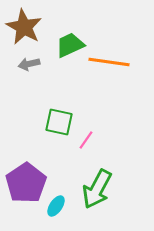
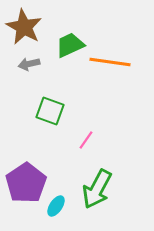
orange line: moved 1 px right
green square: moved 9 px left, 11 px up; rotated 8 degrees clockwise
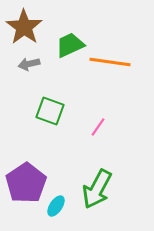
brown star: rotated 6 degrees clockwise
pink line: moved 12 px right, 13 px up
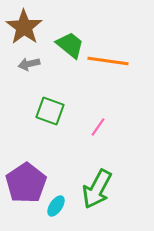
green trapezoid: rotated 64 degrees clockwise
orange line: moved 2 px left, 1 px up
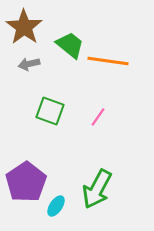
pink line: moved 10 px up
purple pentagon: moved 1 px up
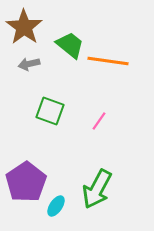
pink line: moved 1 px right, 4 px down
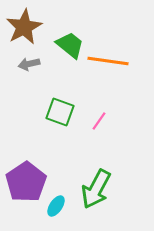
brown star: rotated 9 degrees clockwise
green square: moved 10 px right, 1 px down
green arrow: moved 1 px left
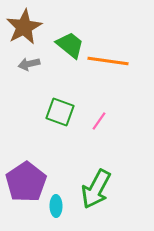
cyan ellipse: rotated 35 degrees counterclockwise
